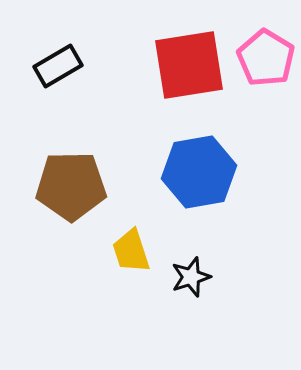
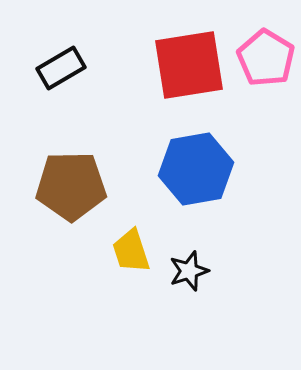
black rectangle: moved 3 px right, 2 px down
blue hexagon: moved 3 px left, 3 px up
black star: moved 2 px left, 6 px up
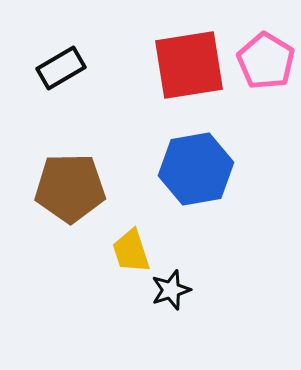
pink pentagon: moved 3 px down
brown pentagon: moved 1 px left, 2 px down
black star: moved 18 px left, 19 px down
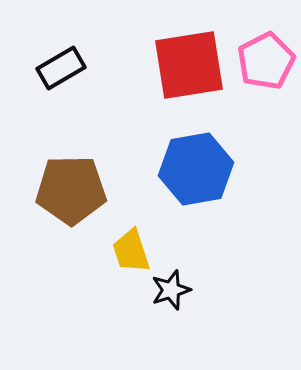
pink pentagon: rotated 14 degrees clockwise
brown pentagon: moved 1 px right, 2 px down
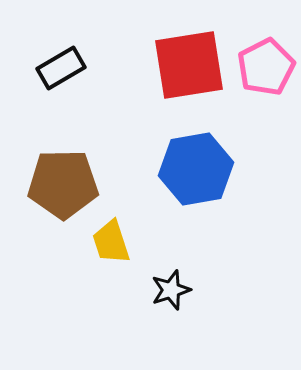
pink pentagon: moved 6 px down
brown pentagon: moved 8 px left, 6 px up
yellow trapezoid: moved 20 px left, 9 px up
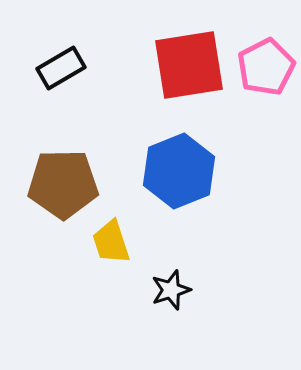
blue hexagon: moved 17 px left, 2 px down; rotated 12 degrees counterclockwise
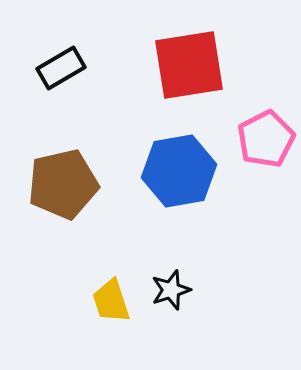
pink pentagon: moved 72 px down
blue hexagon: rotated 12 degrees clockwise
brown pentagon: rotated 12 degrees counterclockwise
yellow trapezoid: moved 59 px down
